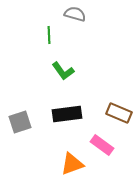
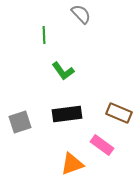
gray semicircle: moved 6 px right; rotated 30 degrees clockwise
green line: moved 5 px left
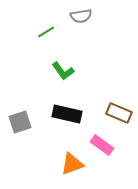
gray semicircle: moved 2 px down; rotated 125 degrees clockwise
green line: moved 2 px right, 3 px up; rotated 60 degrees clockwise
black rectangle: rotated 20 degrees clockwise
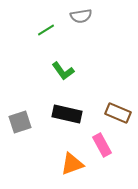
green line: moved 2 px up
brown rectangle: moved 1 px left
pink rectangle: rotated 25 degrees clockwise
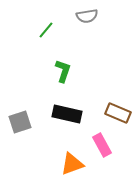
gray semicircle: moved 6 px right
green line: rotated 18 degrees counterclockwise
green L-shape: rotated 125 degrees counterclockwise
